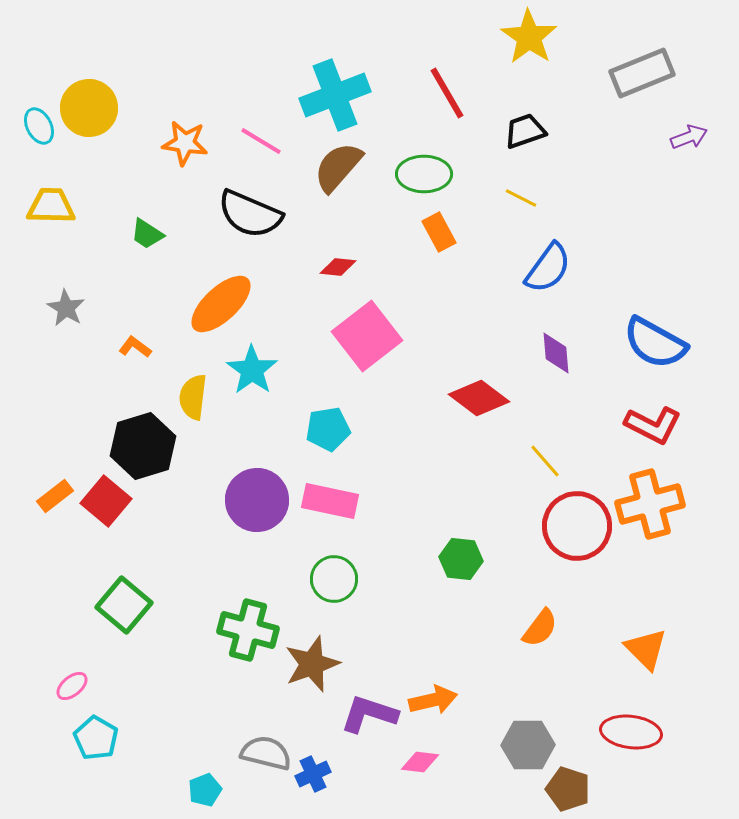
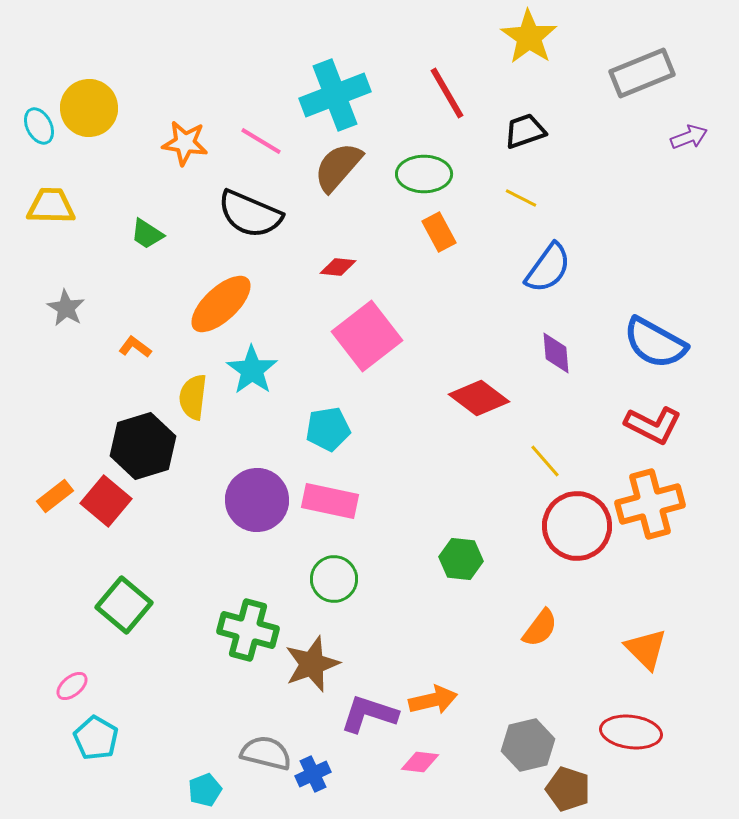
gray hexagon at (528, 745): rotated 12 degrees counterclockwise
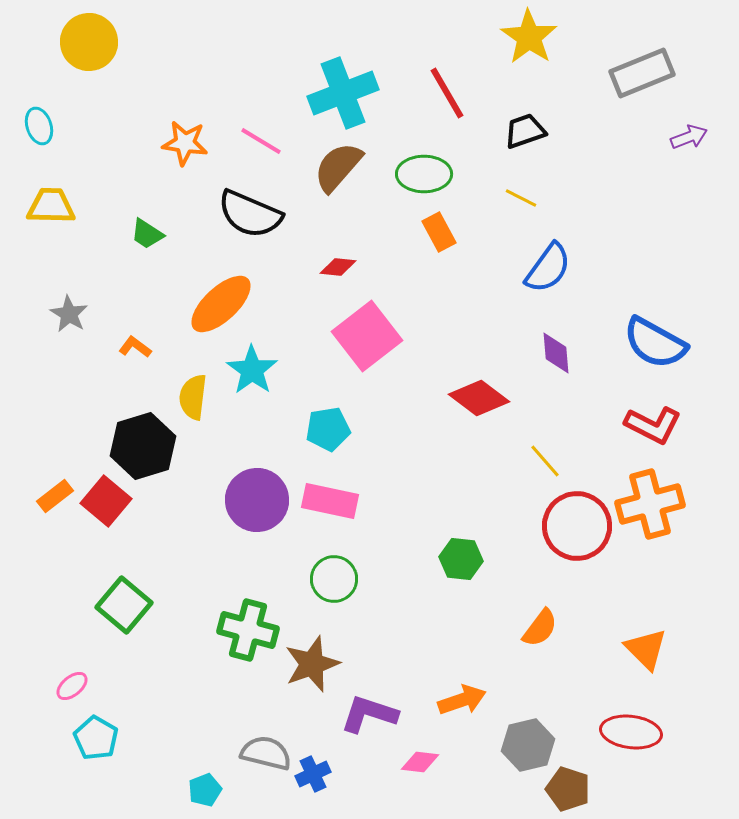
cyan cross at (335, 95): moved 8 px right, 2 px up
yellow circle at (89, 108): moved 66 px up
cyan ellipse at (39, 126): rotated 9 degrees clockwise
gray star at (66, 308): moved 3 px right, 6 px down
orange arrow at (433, 700): moved 29 px right; rotated 6 degrees counterclockwise
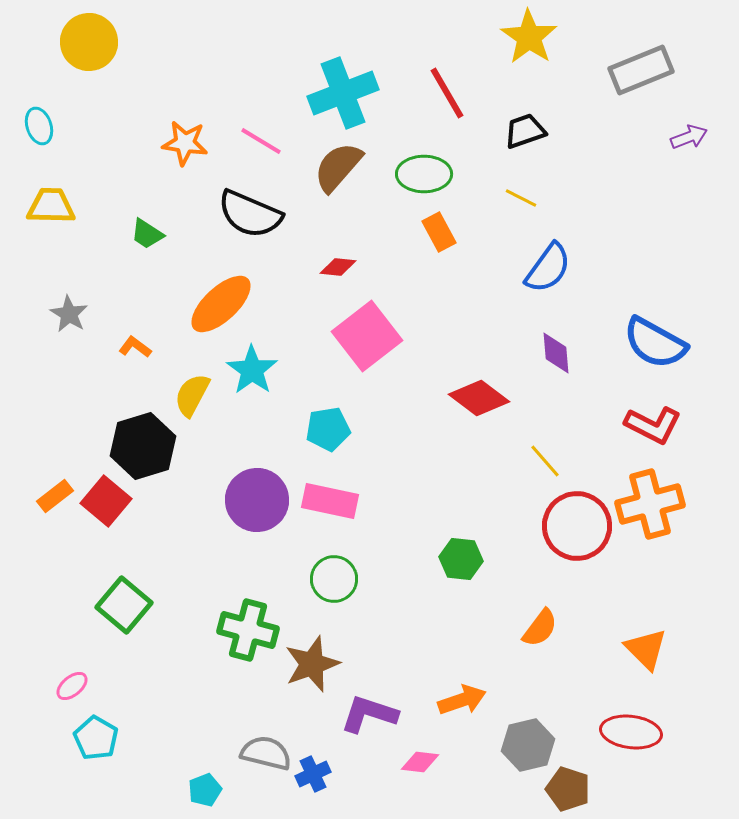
gray rectangle at (642, 73): moved 1 px left, 3 px up
yellow semicircle at (193, 397): moved 1 px left, 2 px up; rotated 21 degrees clockwise
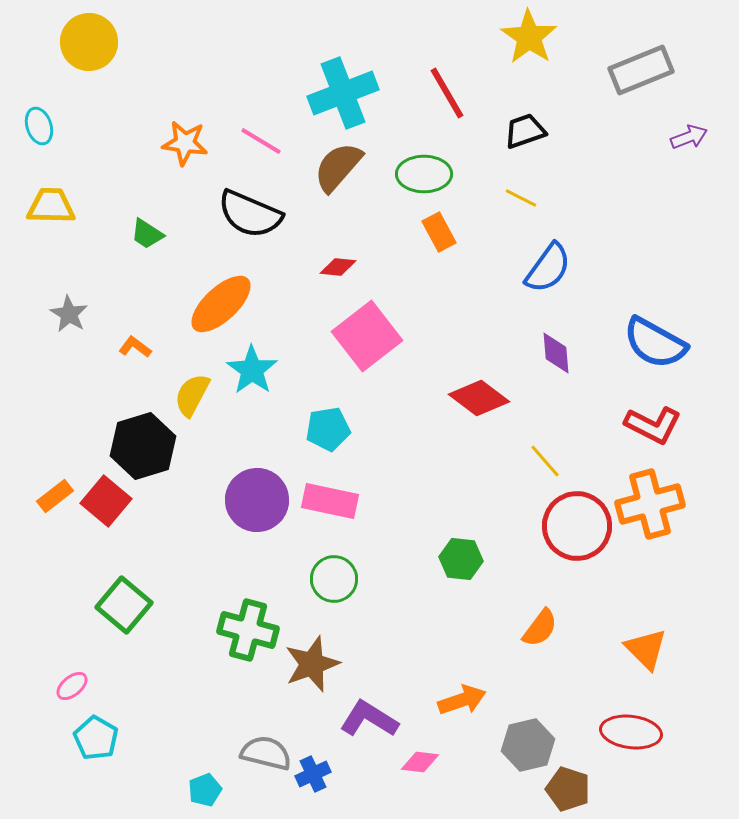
purple L-shape at (369, 714): moved 5 px down; rotated 14 degrees clockwise
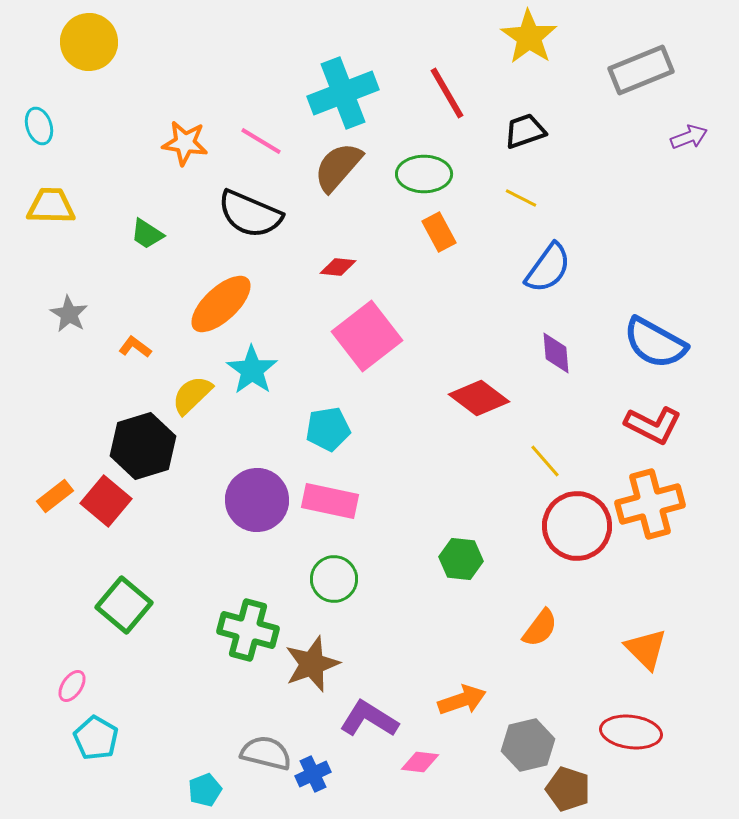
yellow semicircle at (192, 395): rotated 18 degrees clockwise
pink ellipse at (72, 686): rotated 16 degrees counterclockwise
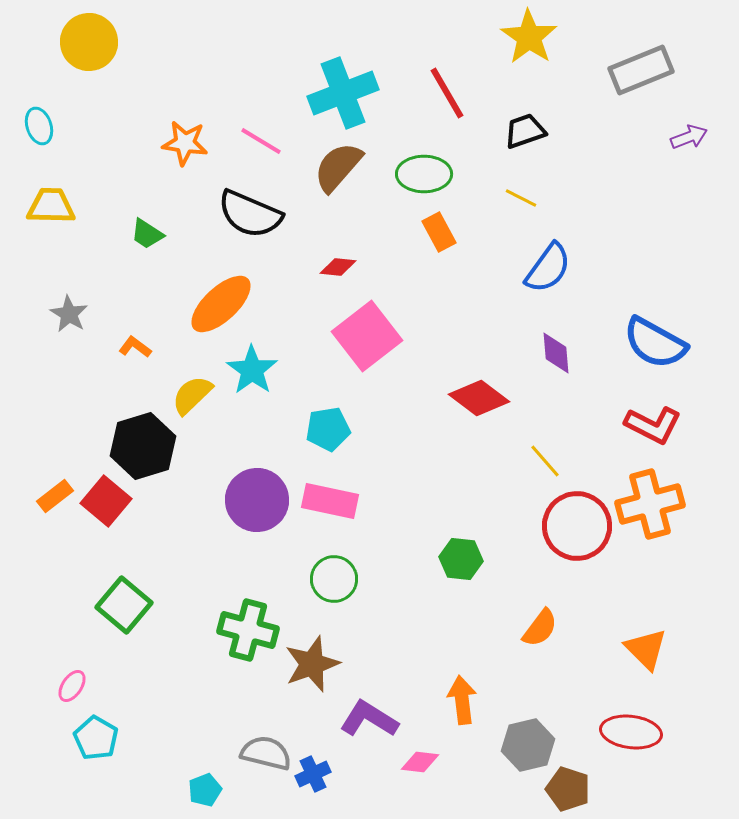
orange arrow at (462, 700): rotated 78 degrees counterclockwise
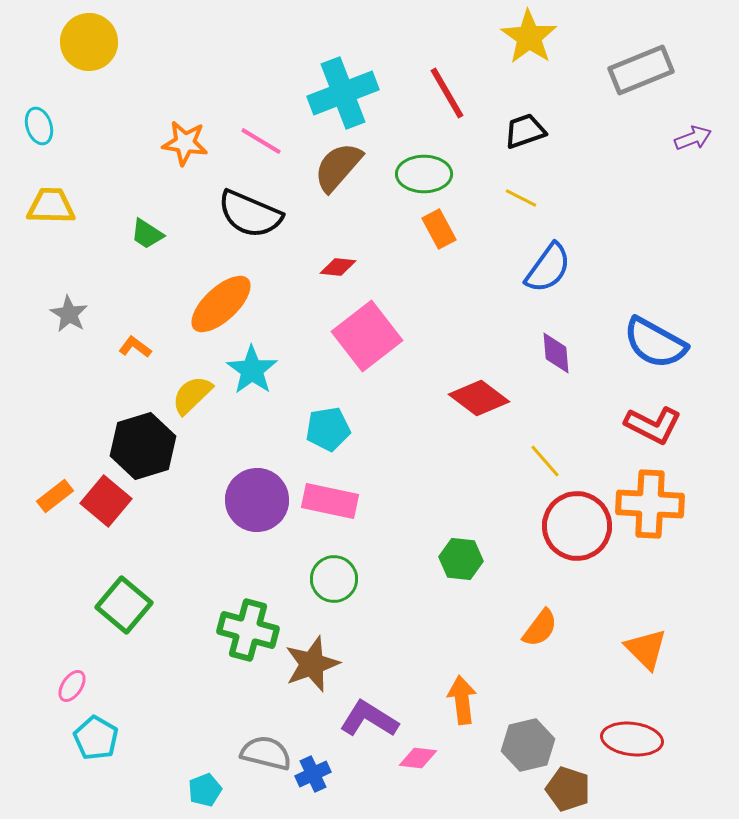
purple arrow at (689, 137): moved 4 px right, 1 px down
orange rectangle at (439, 232): moved 3 px up
orange cross at (650, 504): rotated 18 degrees clockwise
red ellipse at (631, 732): moved 1 px right, 7 px down
pink diamond at (420, 762): moved 2 px left, 4 px up
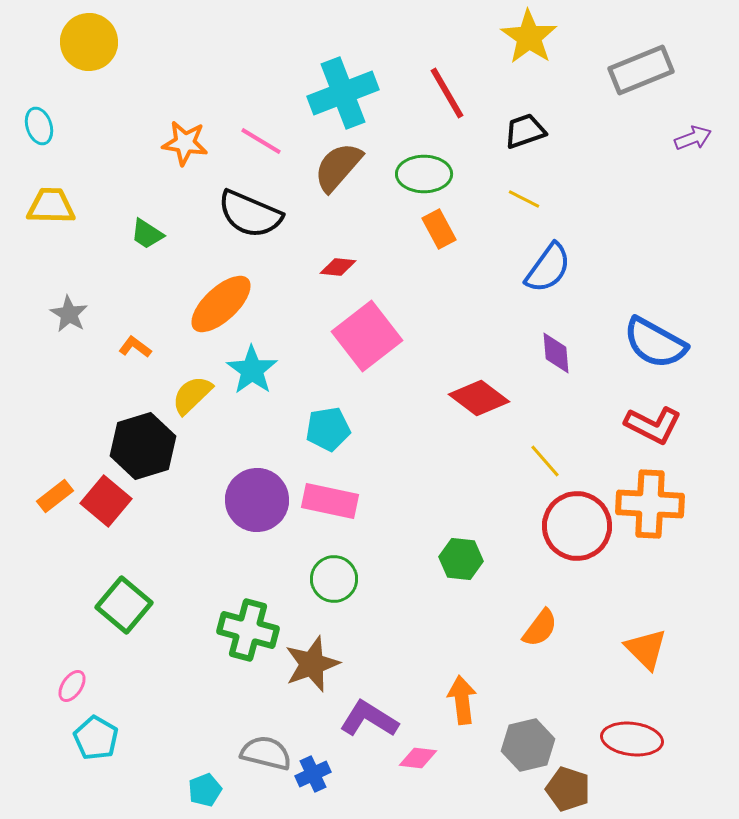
yellow line at (521, 198): moved 3 px right, 1 px down
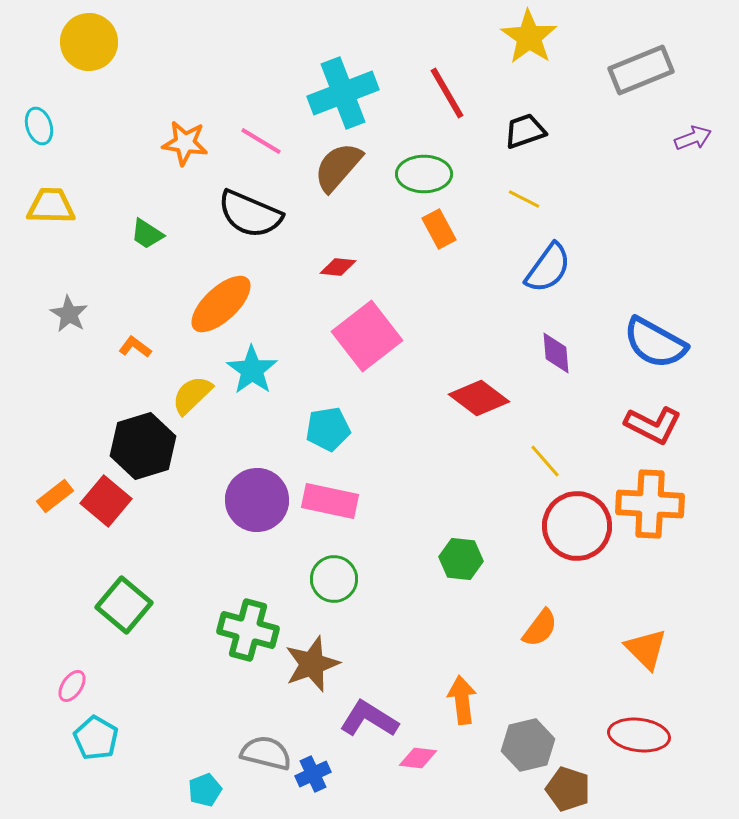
red ellipse at (632, 739): moved 7 px right, 4 px up
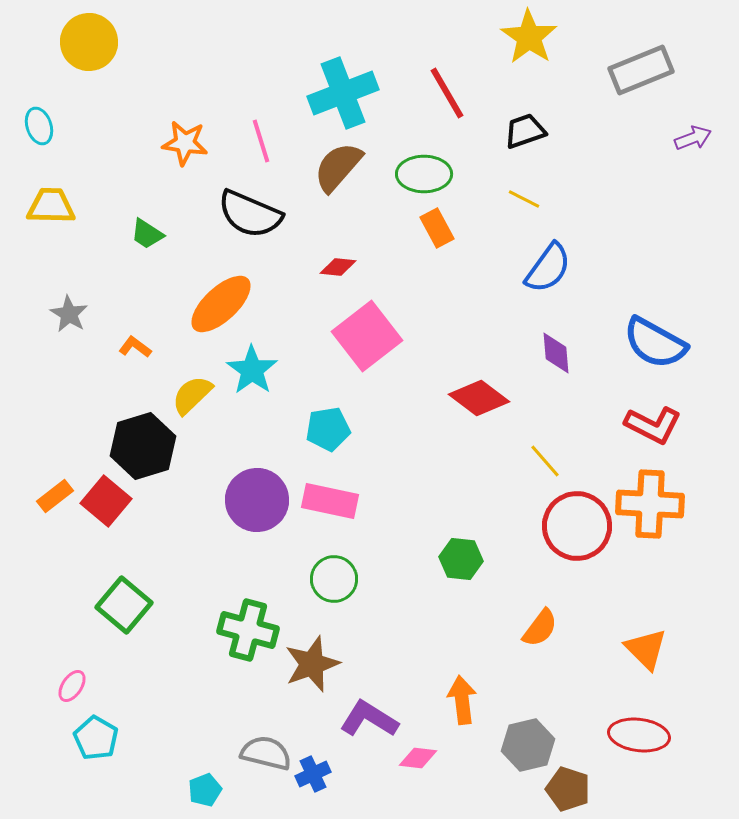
pink line at (261, 141): rotated 42 degrees clockwise
orange rectangle at (439, 229): moved 2 px left, 1 px up
